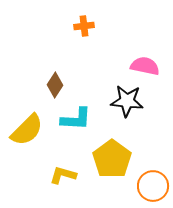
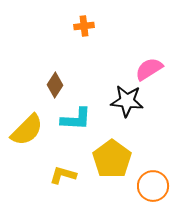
pink semicircle: moved 4 px right, 3 px down; rotated 44 degrees counterclockwise
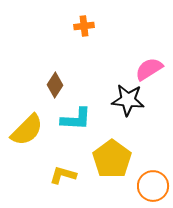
black star: moved 1 px right, 1 px up
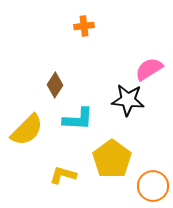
cyan L-shape: moved 2 px right
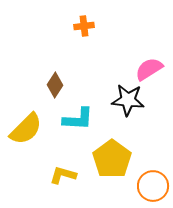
yellow semicircle: moved 1 px left, 1 px up
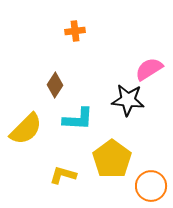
orange cross: moved 9 px left, 5 px down
orange circle: moved 2 px left
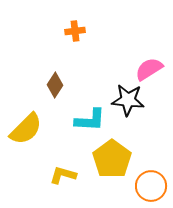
cyan L-shape: moved 12 px right, 1 px down
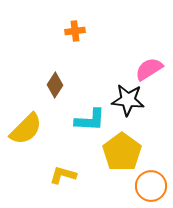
yellow pentagon: moved 10 px right, 7 px up
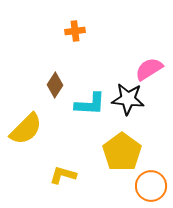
black star: moved 1 px up
cyan L-shape: moved 16 px up
